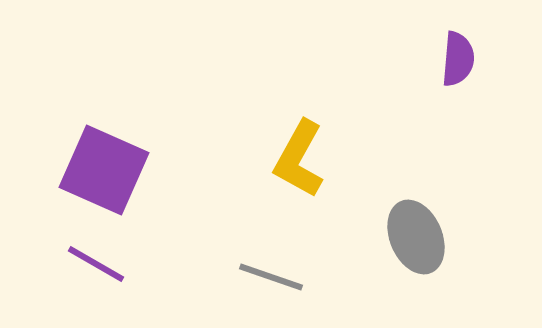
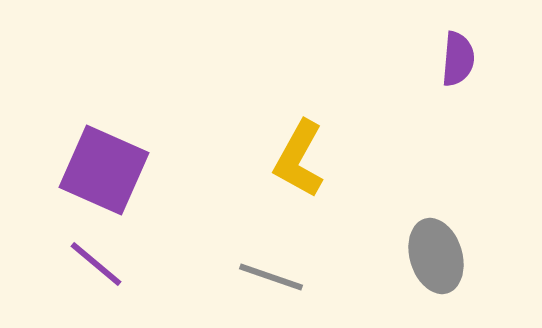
gray ellipse: moved 20 px right, 19 px down; rotated 6 degrees clockwise
purple line: rotated 10 degrees clockwise
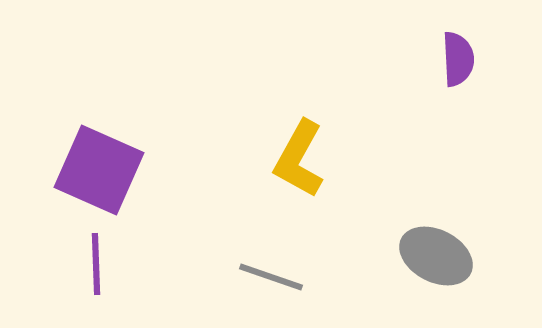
purple semicircle: rotated 8 degrees counterclockwise
purple square: moved 5 px left
gray ellipse: rotated 46 degrees counterclockwise
purple line: rotated 48 degrees clockwise
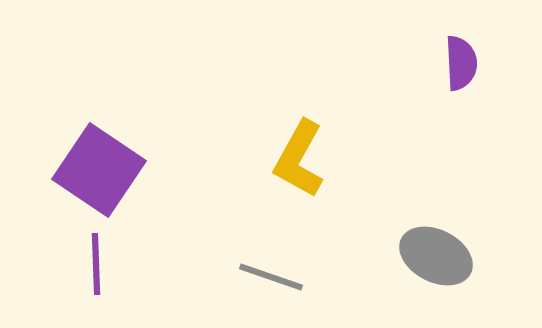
purple semicircle: moved 3 px right, 4 px down
purple square: rotated 10 degrees clockwise
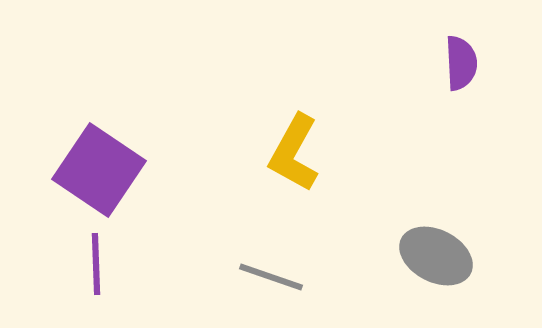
yellow L-shape: moved 5 px left, 6 px up
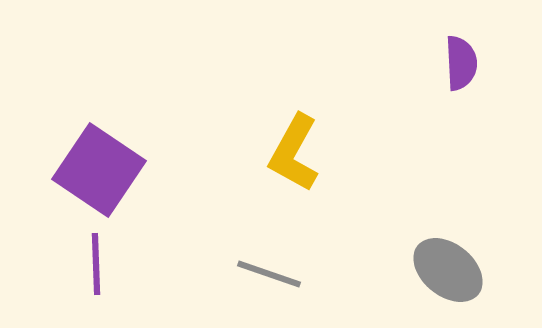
gray ellipse: moved 12 px right, 14 px down; rotated 12 degrees clockwise
gray line: moved 2 px left, 3 px up
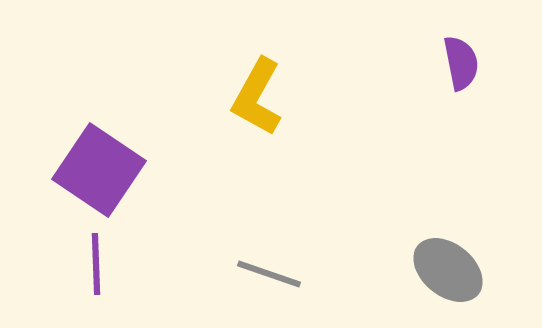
purple semicircle: rotated 8 degrees counterclockwise
yellow L-shape: moved 37 px left, 56 px up
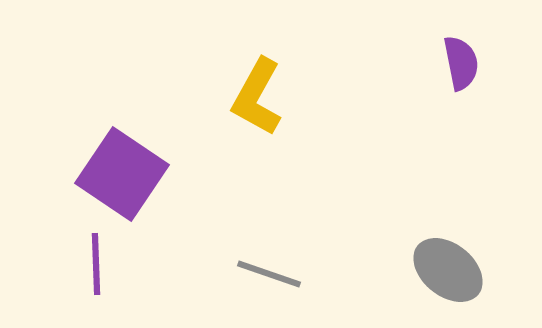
purple square: moved 23 px right, 4 px down
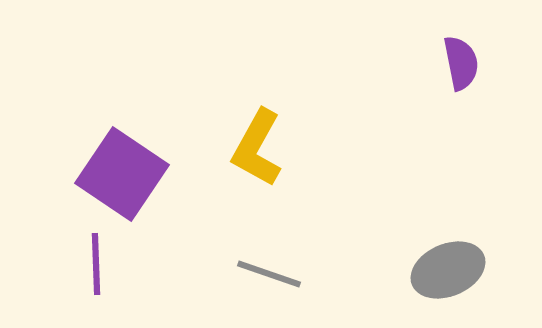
yellow L-shape: moved 51 px down
gray ellipse: rotated 62 degrees counterclockwise
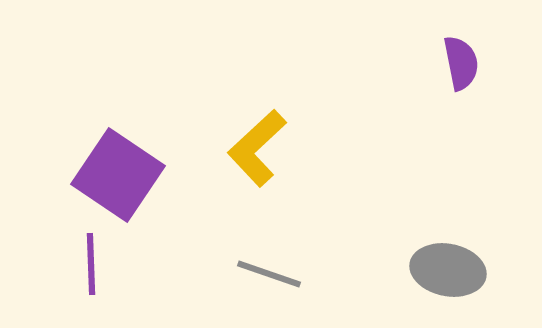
yellow L-shape: rotated 18 degrees clockwise
purple square: moved 4 px left, 1 px down
purple line: moved 5 px left
gray ellipse: rotated 34 degrees clockwise
